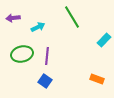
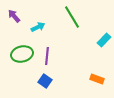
purple arrow: moved 1 px right, 2 px up; rotated 56 degrees clockwise
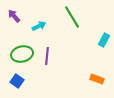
cyan arrow: moved 1 px right, 1 px up
cyan rectangle: rotated 16 degrees counterclockwise
blue square: moved 28 px left
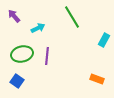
cyan arrow: moved 1 px left, 2 px down
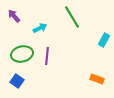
cyan arrow: moved 2 px right
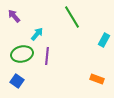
cyan arrow: moved 3 px left, 6 px down; rotated 24 degrees counterclockwise
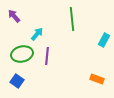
green line: moved 2 px down; rotated 25 degrees clockwise
